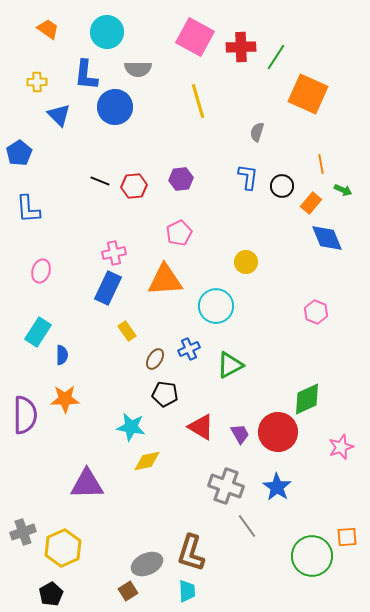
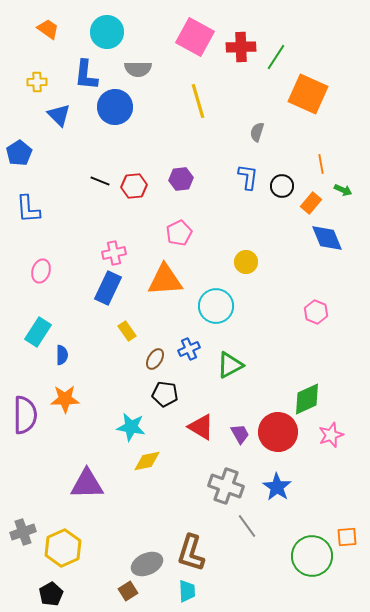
pink star at (341, 447): moved 10 px left, 12 px up
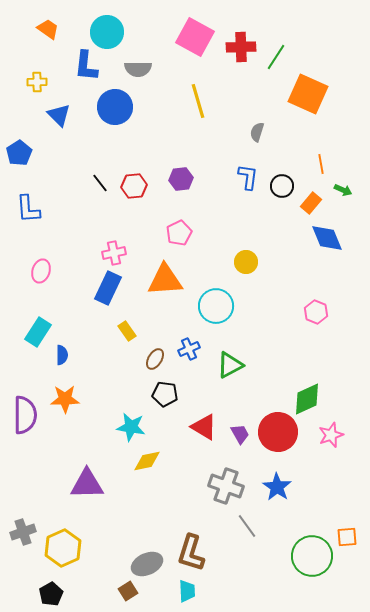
blue L-shape at (86, 75): moved 9 px up
black line at (100, 181): moved 2 px down; rotated 30 degrees clockwise
red triangle at (201, 427): moved 3 px right
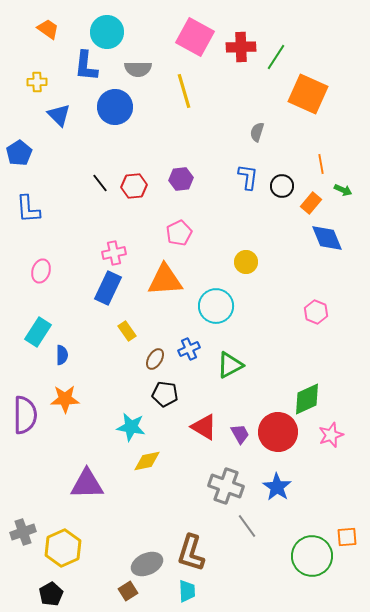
yellow line at (198, 101): moved 14 px left, 10 px up
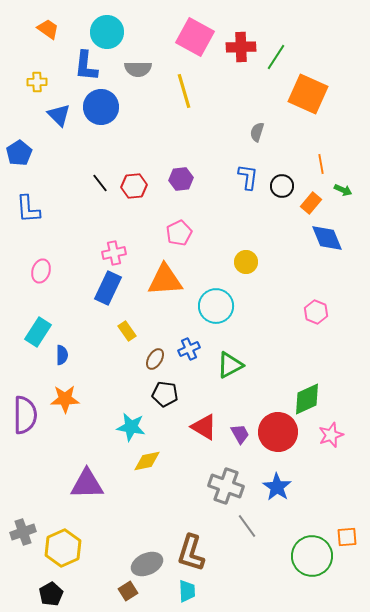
blue circle at (115, 107): moved 14 px left
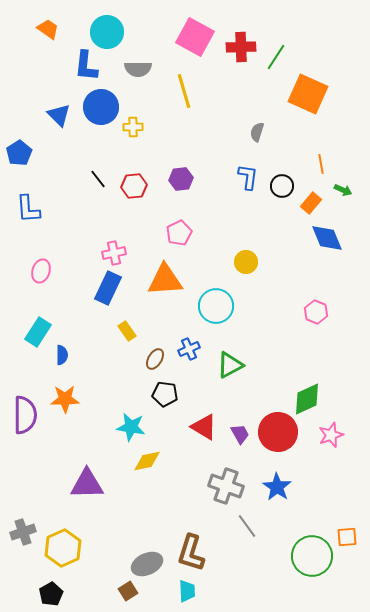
yellow cross at (37, 82): moved 96 px right, 45 px down
black line at (100, 183): moved 2 px left, 4 px up
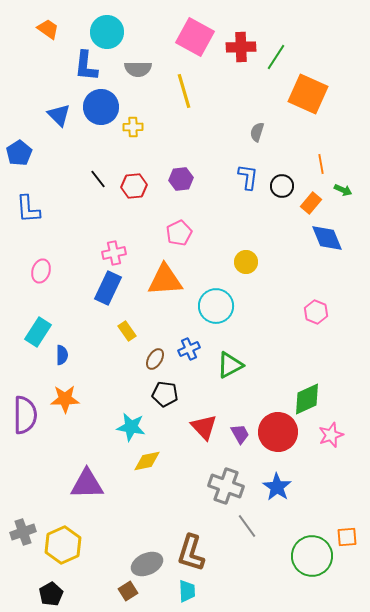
red triangle at (204, 427): rotated 16 degrees clockwise
yellow hexagon at (63, 548): moved 3 px up
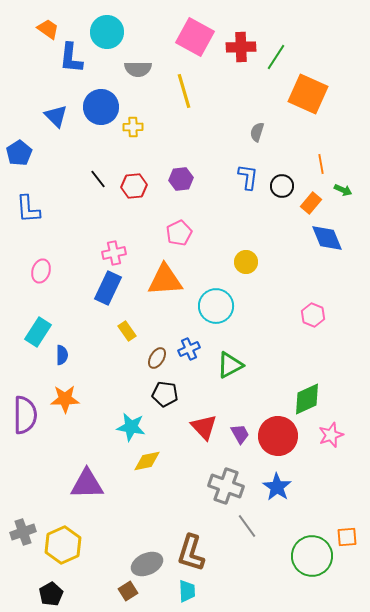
blue L-shape at (86, 66): moved 15 px left, 8 px up
blue triangle at (59, 115): moved 3 px left, 1 px down
pink hexagon at (316, 312): moved 3 px left, 3 px down
brown ellipse at (155, 359): moved 2 px right, 1 px up
red circle at (278, 432): moved 4 px down
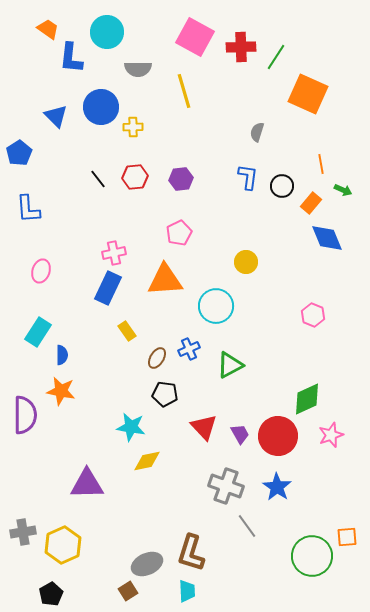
red hexagon at (134, 186): moved 1 px right, 9 px up
orange star at (65, 399): moved 4 px left, 8 px up; rotated 12 degrees clockwise
gray cross at (23, 532): rotated 10 degrees clockwise
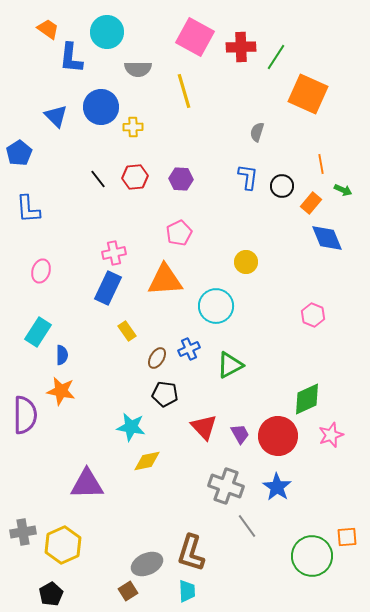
purple hexagon at (181, 179): rotated 10 degrees clockwise
